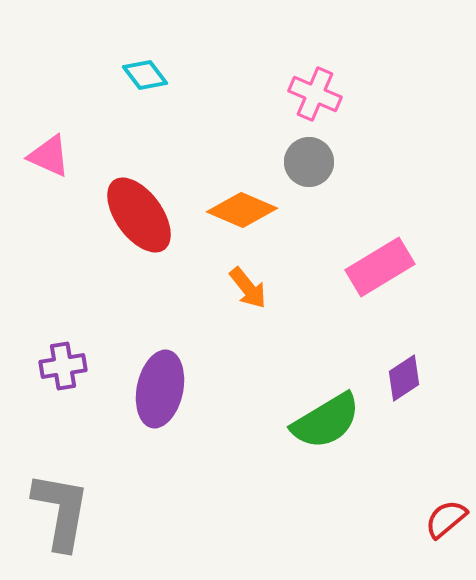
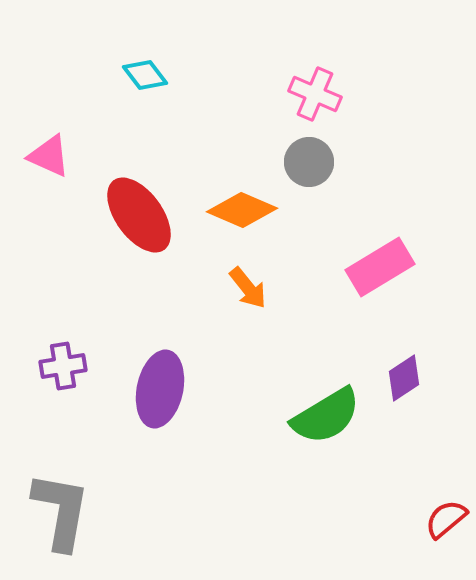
green semicircle: moved 5 px up
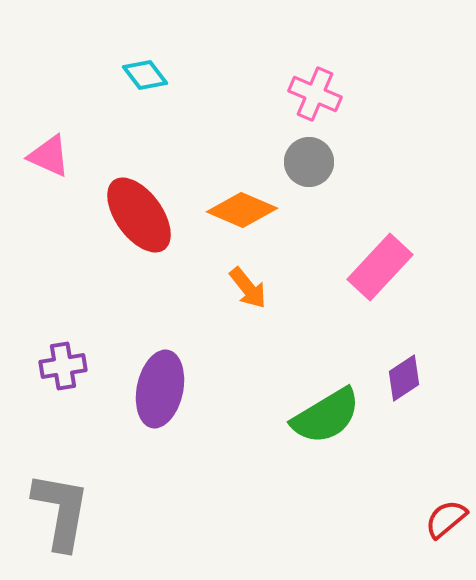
pink rectangle: rotated 16 degrees counterclockwise
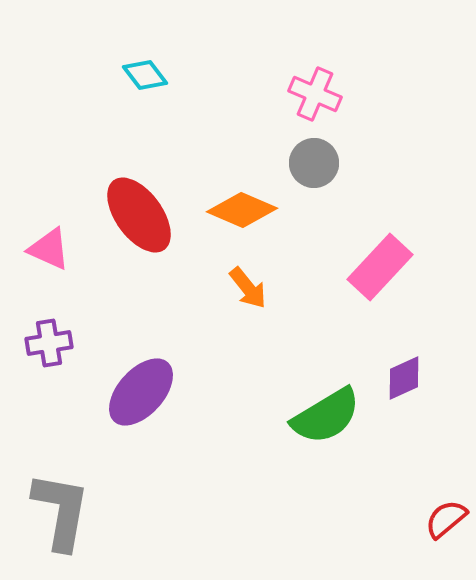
pink triangle: moved 93 px down
gray circle: moved 5 px right, 1 px down
purple cross: moved 14 px left, 23 px up
purple diamond: rotated 9 degrees clockwise
purple ellipse: moved 19 px left, 3 px down; rotated 30 degrees clockwise
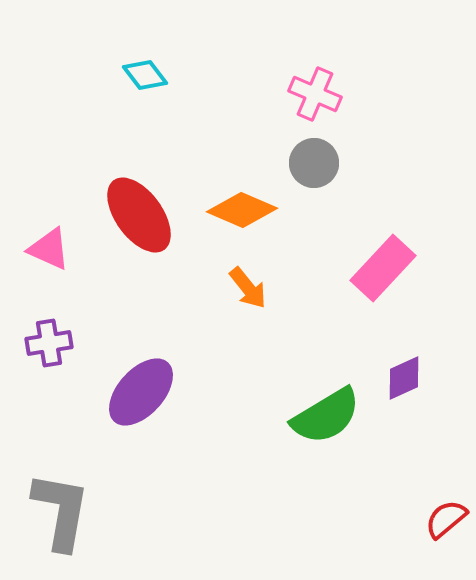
pink rectangle: moved 3 px right, 1 px down
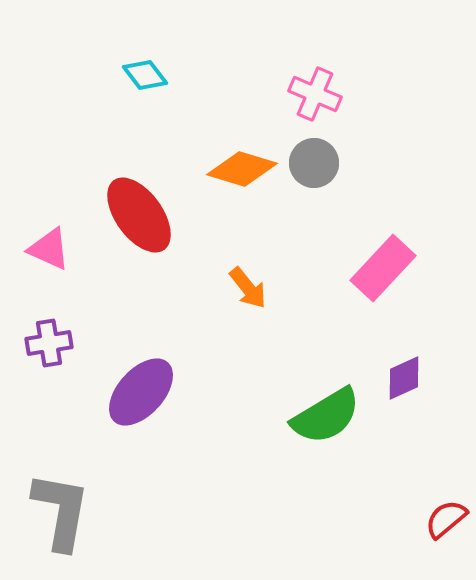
orange diamond: moved 41 px up; rotated 6 degrees counterclockwise
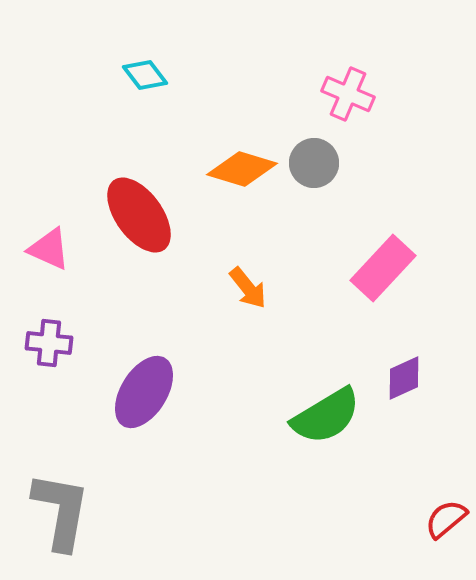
pink cross: moved 33 px right
purple cross: rotated 15 degrees clockwise
purple ellipse: moved 3 px right; rotated 10 degrees counterclockwise
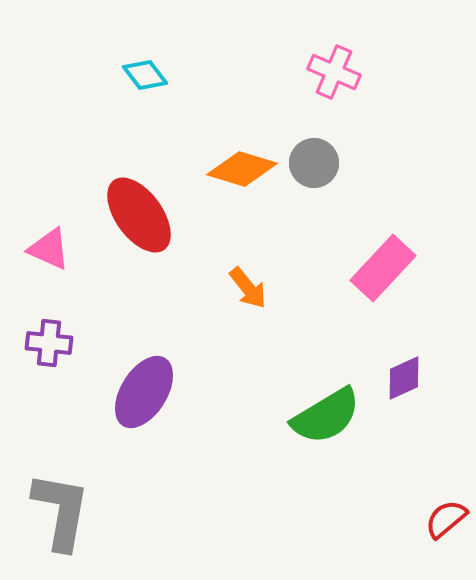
pink cross: moved 14 px left, 22 px up
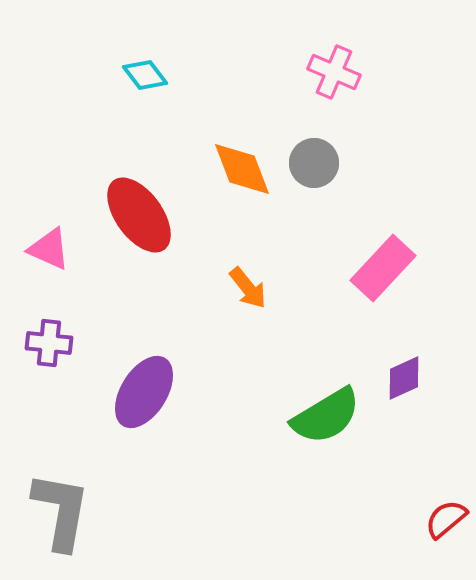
orange diamond: rotated 52 degrees clockwise
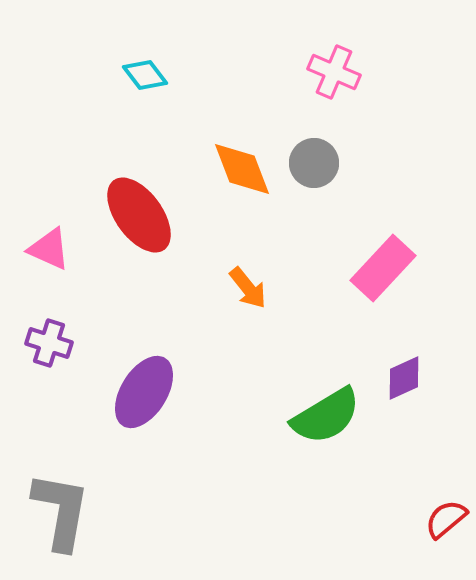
purple cross: rotated 12 degrees clockwise
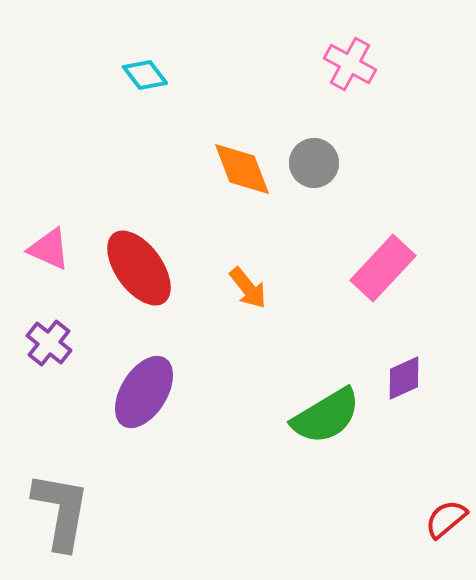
pink cross: moved 16 px right, 8 px up; rotated 6 degrees clockwise
red ellipse: moved 53 px down
purple cross: rotated 21 degrees clockwise
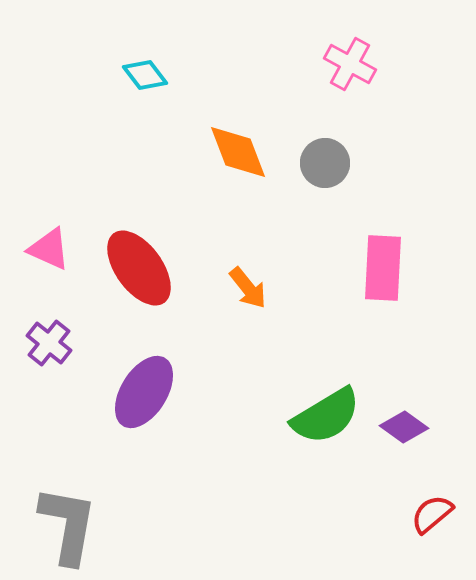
gray circle: moved 11 px right
orange diamond: moved 4 px left, 17 px up
pink rectangle: rotated 40 degrees counterclockwise
purple diamond: moved 49 px down; rotated 60 degrees clockwise
gray L-shape: moved 7 px right, 14 px down
red semicircle: moved 14 px left, 5 px up
